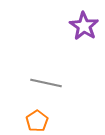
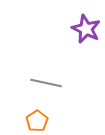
purple star: moved 2 px right, 3 px down; rotated 8 degrees counterclockwise
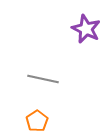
gray line: moved 3 px left, 4 px up
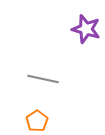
purple star: rotated 8 degrees counterclockwise
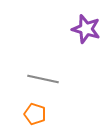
orange pentagon: moved 2 px left, 7 px up; rotated 20 degrees counterclockwise
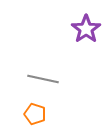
purple star: rotated 20 degrees clockwise
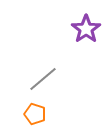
gray line: rotated 52 degrees counterclockwise
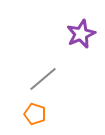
purple star: moved 5 px left, 5 px down; rotated 12 degrees clockwise
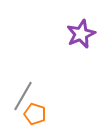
gray line: moved 20 px left, 17 px down; rotated 20 degrees counterclockwise
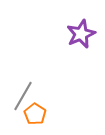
orange pentagon: rotated 15 degrees clockwise
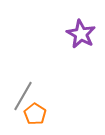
purple star: rotated 20 degrees counterclockwise
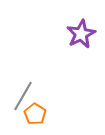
purple star: rotated 16 degrees clockwise
